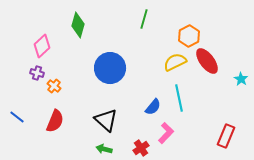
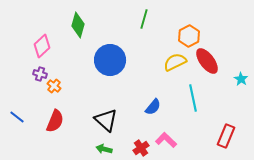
blue circle: moved 8 px up
purple cross: moved 3 px right, 1 px down
cyan line: moved 14 px right
pink L-shape: moved 7 px down; rotated 90 degrees counterclockwise
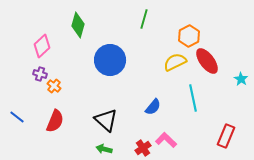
red cross: moved 2 px right
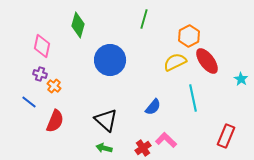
pink diamond: rotated 35 degrees counterclockwise
blue line: moved 12 px right, 15 px up
green arrow: moved 1 px up
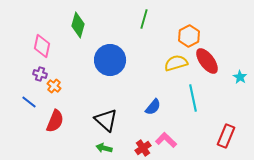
yellow semicircle: moved 1 px right, 1 px down; rotated 10 degrees clockwise
cyan star: moved 1 px left, 2 px up
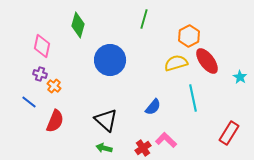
red rectangle: moved 3 px right, 3 px up; rotated 10 degrees clockwise
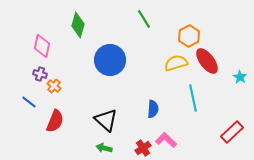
green line: rotated 48 degrees counterclockwise
blue semicircle: moved 2 px down; rotated 36 degrees counterclockwise
red rectangle: moved 3 px right, 1 px up; rotated 15 degrees clockwise
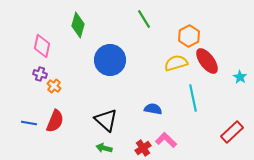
blue line: moved 21 px down; rotated 28 degrees counterclockwise
blue semicircle: rotated 84 degrees counterclockwise
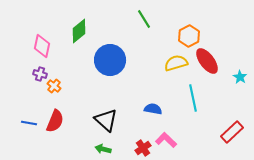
green diamond: moved 1 px right, 6 px down; rotated 35 degrees clockwise
green arrow: moved 1 px left, 1 px down
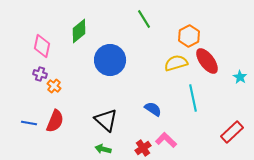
blue semicircle: rotated 24 degrees clockwise
